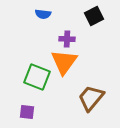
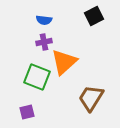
blue semicircle: moved 1 px right, 6 px down
purple cross: moved 23 px left, 3 px down; rotated 14 degrees counterclockwise
orange triangle: rotated 12 degrees clockwise
brown trapezoid: rotated 8 degrees counterclockwise
purple square: rotated 21 degrees counterclockwise
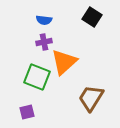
black square: moved 2 px left, 1 px down; rotated 30 degrees counterclockwise
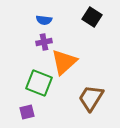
green square: moved 2 px right, 6 px down
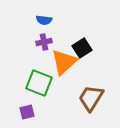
black square: moved 10 px left, 31 px down; rotated 24 degrees clockwise
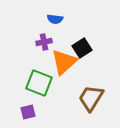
blue semicircle: moved 11 px right, 1 px up
purple square: moved 1 px right
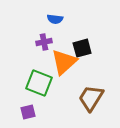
black square: rotated 18 degrees clockwise
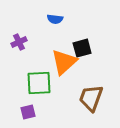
purple cross: moved 25 px left; rotated 14 degrees counterclockwise
green square: rotated 24 degrees counterclockwise
brown trapezoid: rotated 12 degrees counterclockwise
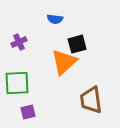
black square: moved 5 px left, 4 px up
green square: moved 22 px left
brown trapezoid: moved 2 px down; rotated 28 degrees counterclockwise
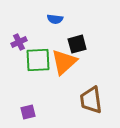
green square: moved 21 px right, 23 px up
